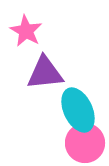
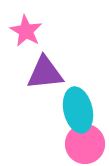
cyan ellipse: rotated 12 degrees clockwise
pink circle: moved 1 px down
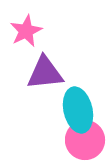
pink star: rotated 16 degrees clockwise
pink circle: moved 4 px up
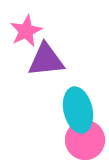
purple triangle: moved 1 px right, 13 px up
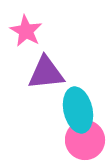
pink star: rotated 16 degrees counterclockwise
purple triangle: moved 13 px down
